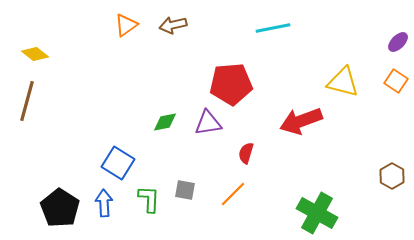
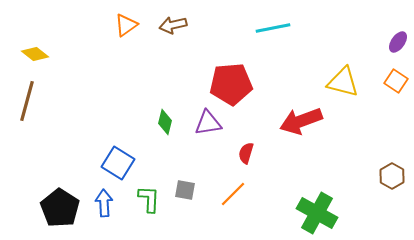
purple ellipse: rotated 10 degrees counterclockwise
green diamond: rotated 65 degrees counterclockwise
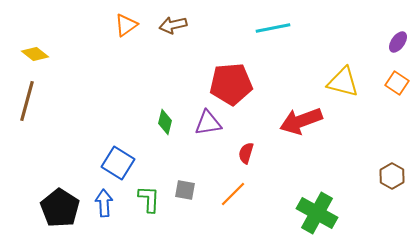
orange square: moved 1 px right, 2 px down
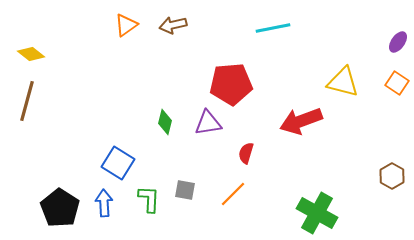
yellow diamond: moved 4 px left
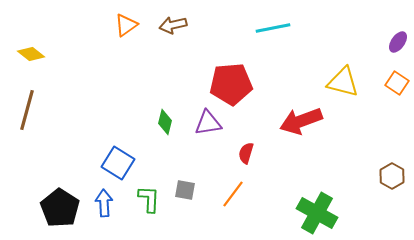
brown line: moved 9 px down
orange line: rotated 8 degrees counterclockwise
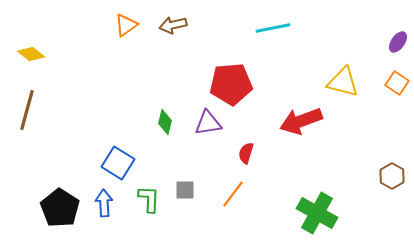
gray square: rotated 10 degrees counterclockwise
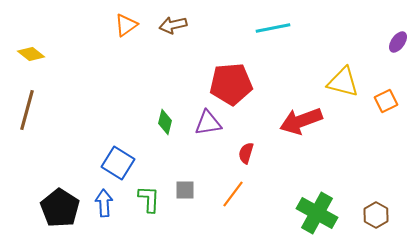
orange square: moved 11 px left, 18 px down; rotated 30 degrees clockwise
brown hexagon: moved 16 px left, 39 px down
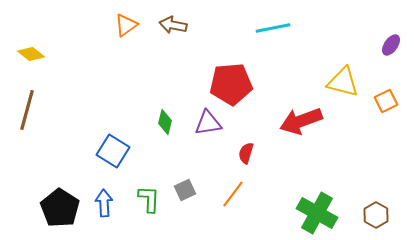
brown arrow: rotated 24 degrees clockwise
purple ellipse: moved 7 px left, 3 px down
blue square: moved 5 px left, 12 px up
gray square: rotated 25 degrees counterclockwise
